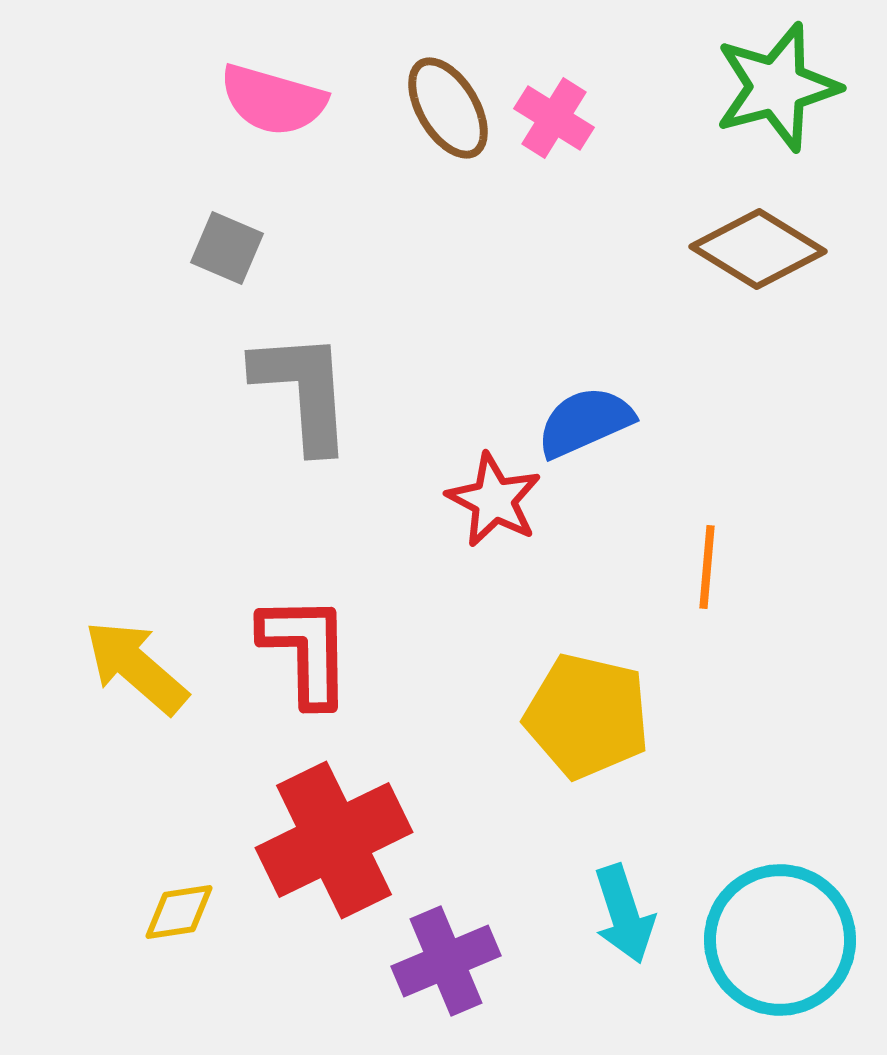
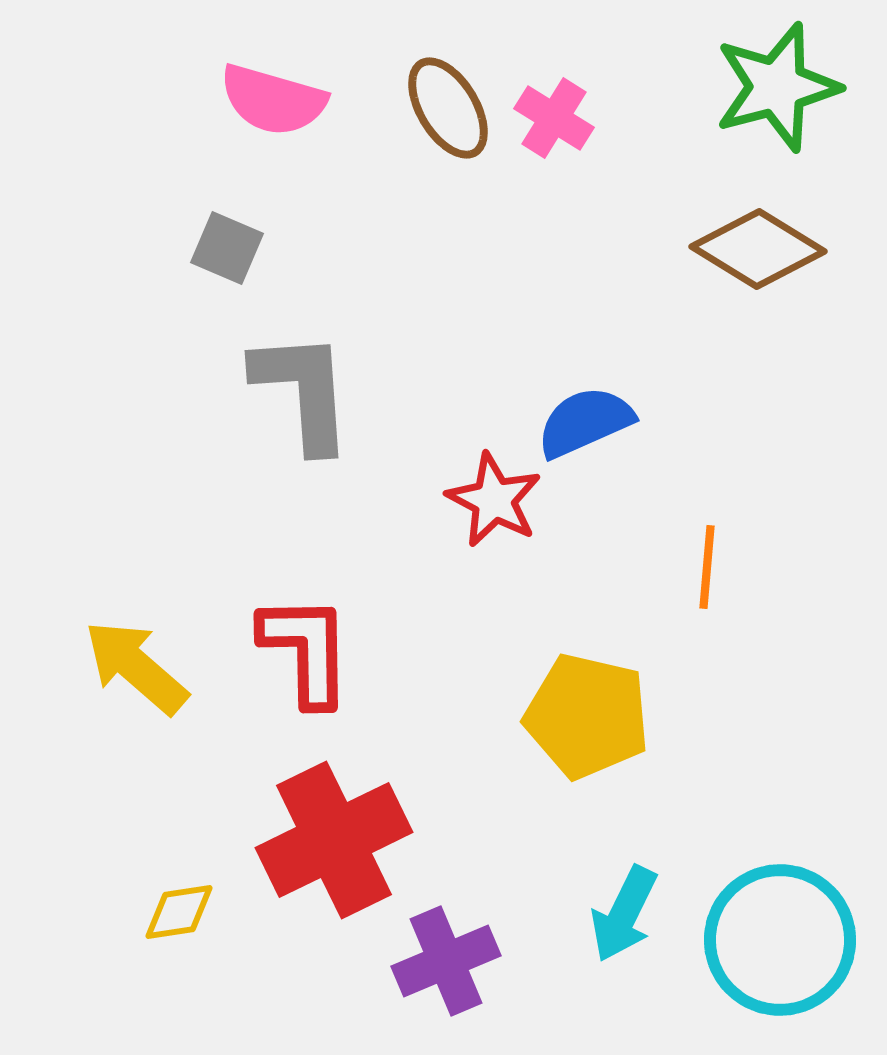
cyan arrow: rotated 44 degrees clockwise
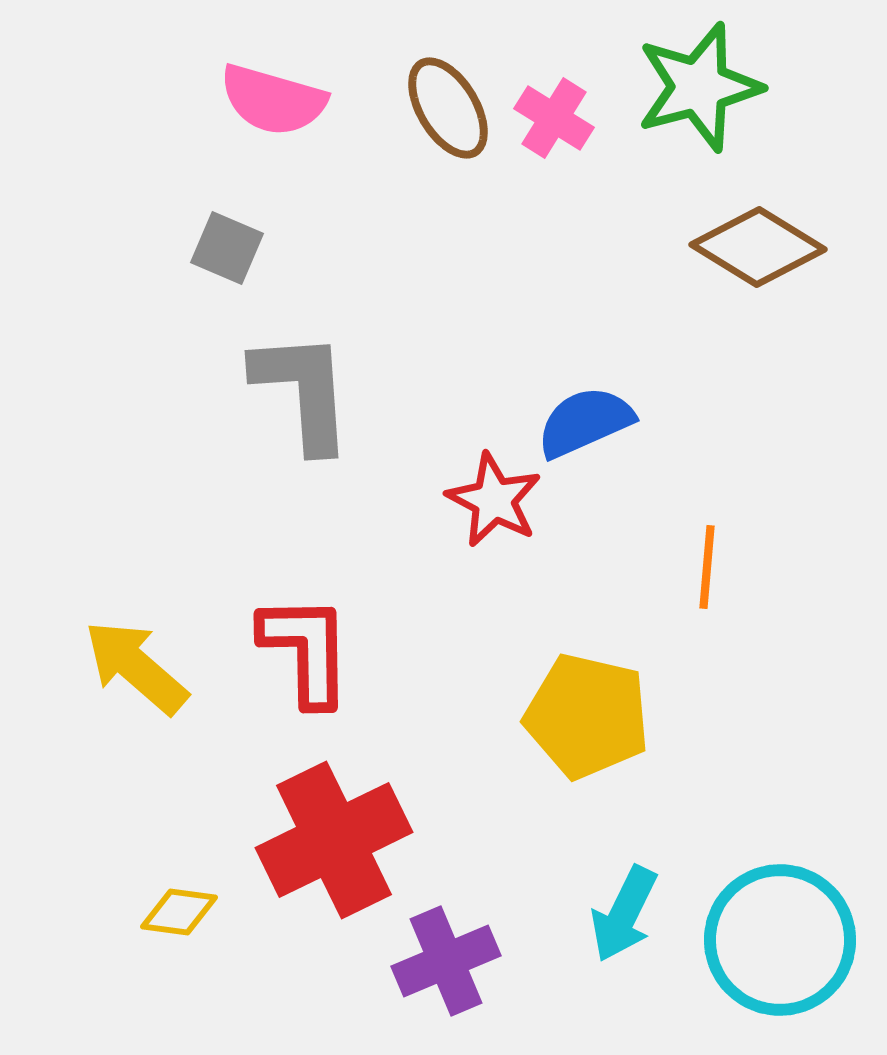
green star: moved 78 px left
brown diamond: moved 2 px up
yellow diamond: rotated 16 degrees clockwise
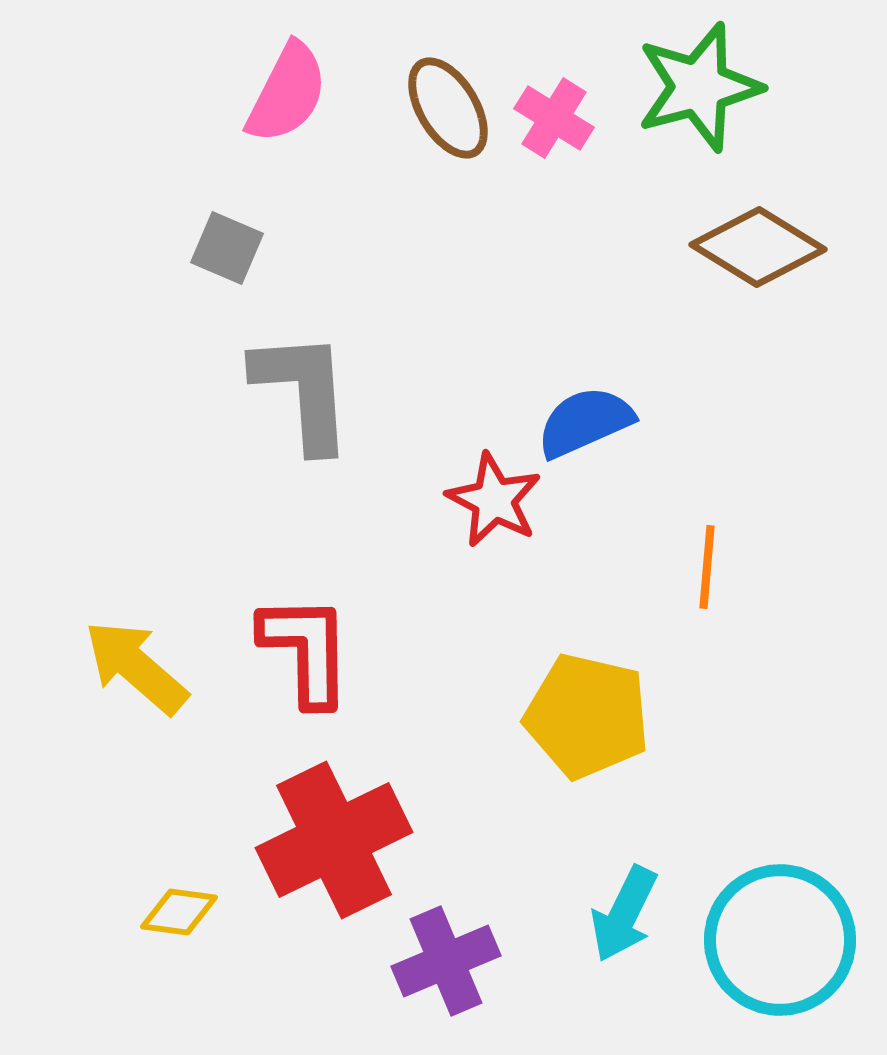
pink semicircle: moved 14 px right, 7 px up; rotated 79 degrees counterclockwise
